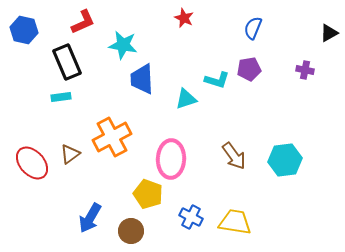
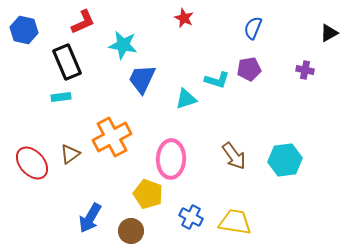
blue trapezoid: rotated 28 degrees clockwise
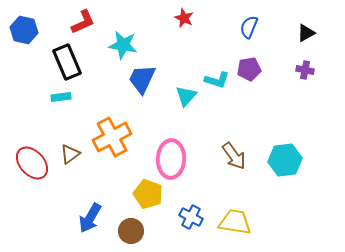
blue semicircle: moved 4 px left, 1 px up
black triangle: moved 23 px left
cyan triangle: moved 3 px up; rotated 30 degrees counterclockwise
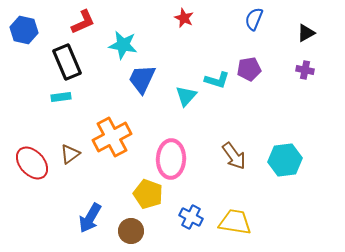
blue semicircle: moved 5 px right, 8 px up
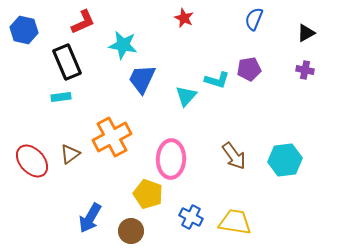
red ellipse: moved 2 px up
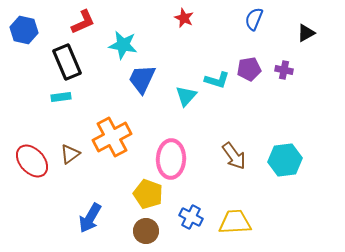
purple cross: moved 21 px left
yellow trapezoid: rotated 12 degrees counterclockwise
brown circle: moved 15 px right
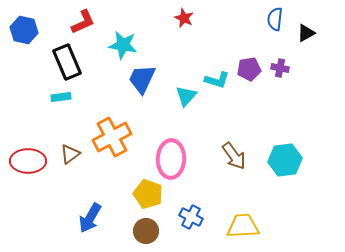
blue semicircle: moved 21 px right; rotated 15 degrees counterclockwise
purple cross: moved 4 px left, 2 px up
red ellipse: moved 4 px left; rotated 48 degrees counterclockwise
yellow trapezoid: moved 8 px right, 4 px down
